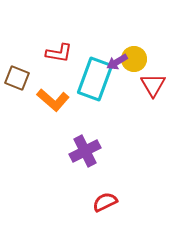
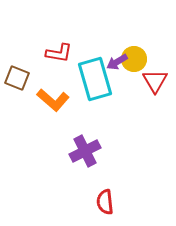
cyan rectangle: rotated 36 degrees counterclockwise
red triangle: moved 2 px right, 4 px up
red semicircle: rotated 70 degrees counterclockwise
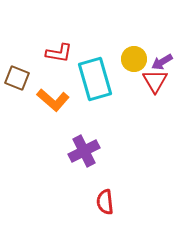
purple arrow: moved 45 px right
purple cross: moved 1 px left
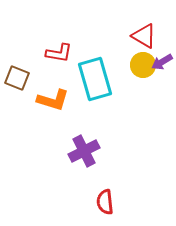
yellow circle: moved 9 px right, 6 px down
red triangle: moved 11 px left, 45 px up; rotated 28 degrees counterclockwise
orange L-shape: rotated 24 degrees counterclockwise
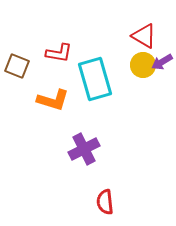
brown square: moved 12 px up
purple cross: moved 2 px up
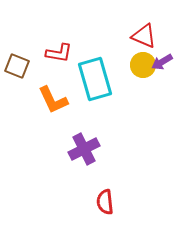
red triangle: rotated 8 degrees counterclockwise
orange L-shape: rotated 48 degrees clockwise
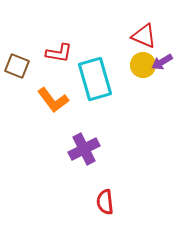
orange L-shape: rotated 12 degrees counterclockwise
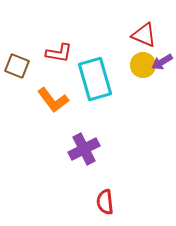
red triangle: moved 1 px up
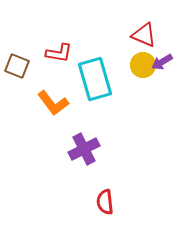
orange L-shape: moved 3 px down
